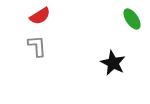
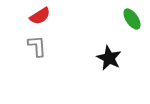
black star: moved 4 px left, 5 px up
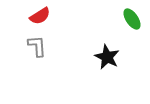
black star: moved 2 px left, 1 px up
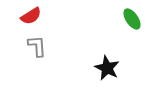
red semicircle: moved 9 px left
black star: moved 11 px down
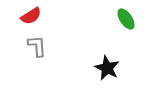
green ellipse: moved 6 px left
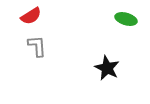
green ellipse: rotated 40 degrees counterclockwise
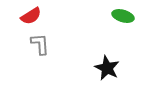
green ellipse: moved 3 px left, 3 px up
gray L-shape: moved 3 px right, 2 px up
